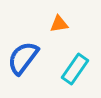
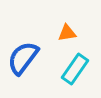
orange triangle: moved 8 px right, 9 px down
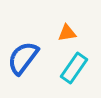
cyan rectangle: moved 1 px left, 1 px up
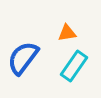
cyan rectangle: moved 2 px up
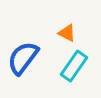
orange triangle: rotated 36 degrees clockwise
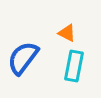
cyan rectangle: rotated 24 degrees counterclockwise
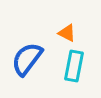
blue semicircle: moved 4 px right, 1 px down
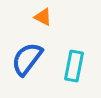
orange triangle: moved 24 px left, 16 px up
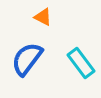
cyan rectangle: moved 7 px right, 3 px up; rotated 48 degrees counterclockwise
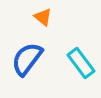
orange triangle: rotated 12 degrees clockwise
